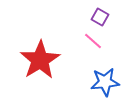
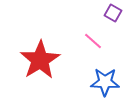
purple square: moved 13 px right, 4 px up
blue star: rotated 8 degrees clockwise
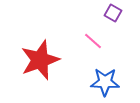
red star: rotated 12 degrees clockwise
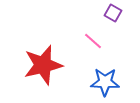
red star: moved 3 px right, 5 px down; rotated 6 degrees clockwise
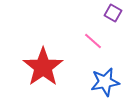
red star: moved 2 px down; rotated 21 degrees counterclockwise
blue star: rotated 12 degrees counterclockwise
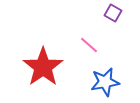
pink line: moved 4 px left, 4 px down
